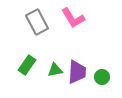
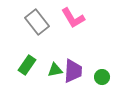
gray rectangle: rotated 10 degrees counterclockwise
purple trapezoid: moved 4 px left, 1 px up
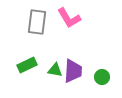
pink L-shape: moved 4 px left
gray rectangle: rotated 45 degrees clockwise
green rectangle: rotated 30 degrees clockwise
green triangle: rotated 21 degrees clockwise
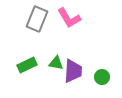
gray rectangle: moved 3 px up; rotated 15 degrees clockwise
green triangle: moved 1 px right, 7 px up
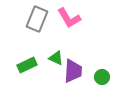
green triangle: moved 5 px up; rotated 14 degrees clockwise
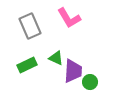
gray rectangle: moved 7 px left, 7 px down; rotated 45 degrees counterclockwise
green circle: moved 12 px left, 5 px down
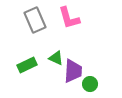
pink L-shape: rotated 15 degrees clockwise
gray rectangle: moved 5 px right, 6 px up
green circle: moved 2 px down
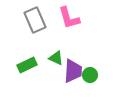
green circle: moved 9 px up
